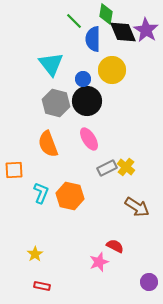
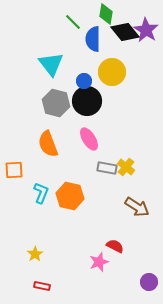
green line: moved 1 px left, 1 px down
black diamond: moved 2 px right; rotated 16 degrees counterclockwise
yellow circle: moved 2 px down
blue circle: moved 1 px right, 2 px down
gray rectangle: rotated 36 degrees clockwise
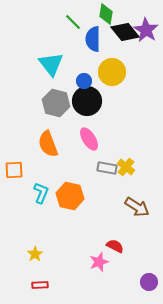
red rectangle: moved 2 px left, 1 px up; rotated 14 degrees counterclockwise
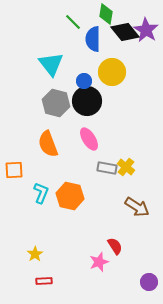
red semicircle: rotated 30 degrees clockwise
red rectangle: moved 4 px right, 4 px up
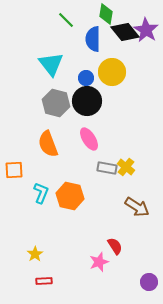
green line: moved 7 px left, 2 px up
blue circle: moved 2 px right, 3 px up
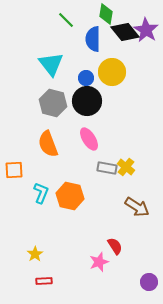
gray hexagon: moved 3 px left
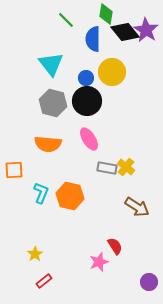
orange semicircle: rotated 64 degrees counterclockwise
red rectangle: rotated 35 degrees counterclockwise
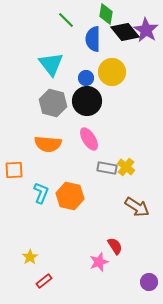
yellow star: moved 5 px left, 3 px down
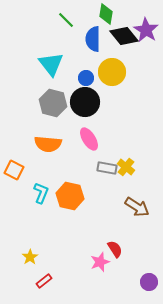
black diamond: moved 1 px left, 4 px down
black circle: moved 2 px left, 1 px down
orange square: rotated 30 degrees clockwise
red semicircle: moved 3 px down
pink star: moved 1 px right
